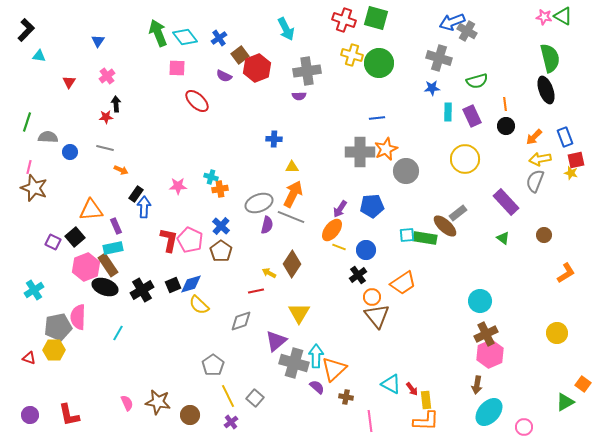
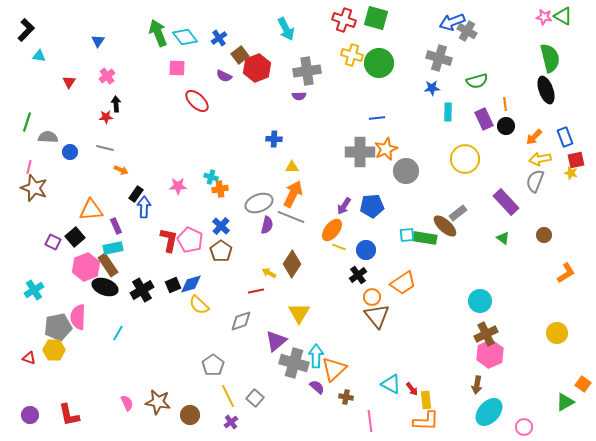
purple rectangle at (472, 116): moved 12 px right, 3 px down
purple arrow at (340, 209): moved 4 px right, 3 px up
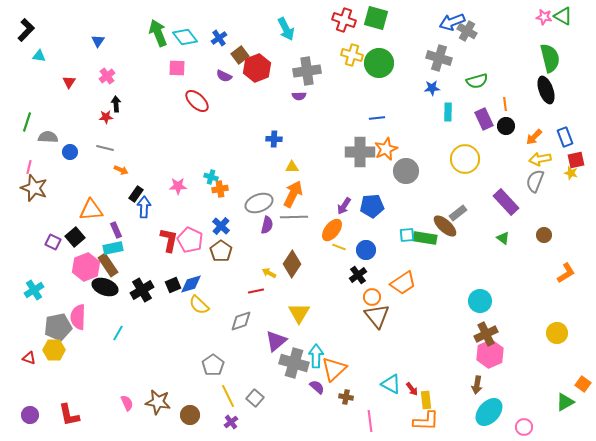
gray line at (291, 217): moved 3 px right; rotated 24 degrees counterclockwise
purple rectangle at (116, 226): moved 4 px down
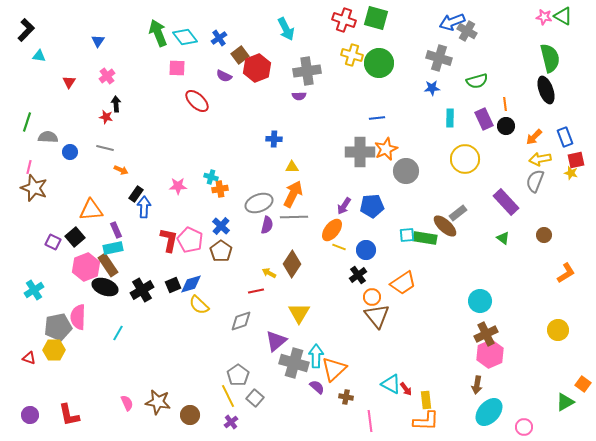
cyan rectangle at (448, 112): moved 2 px right, 6 px down
red star at (106, 117): rotated 16 degrees clockwise
yellow circle at (557, 333): moved 1 px right, 3 px up
gray pentagon at (213, 365): moved 25 px right, 10 px down
red arrow at (412, 389): moved 6 px left
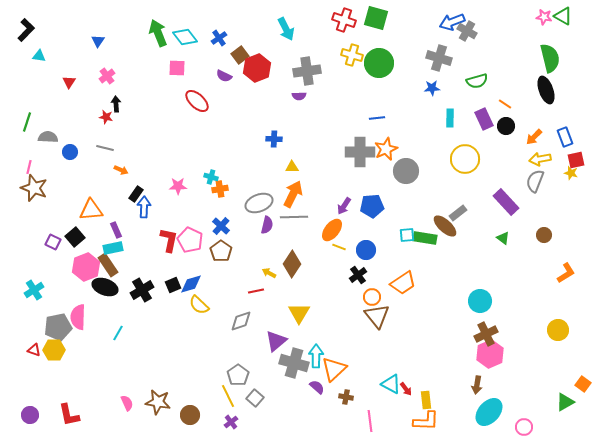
orange line at (505, 104): rotated 48 degrees counterclockwise
red triangle at (29, 358): moved 5 px right, 8 px up
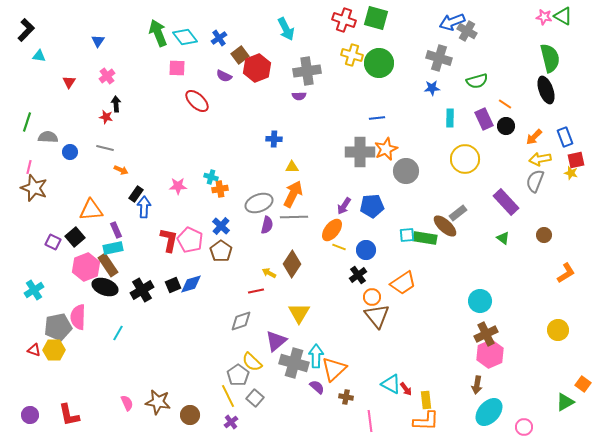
yellow semicircle at (199, 305): moved 53 px right, 57 px down
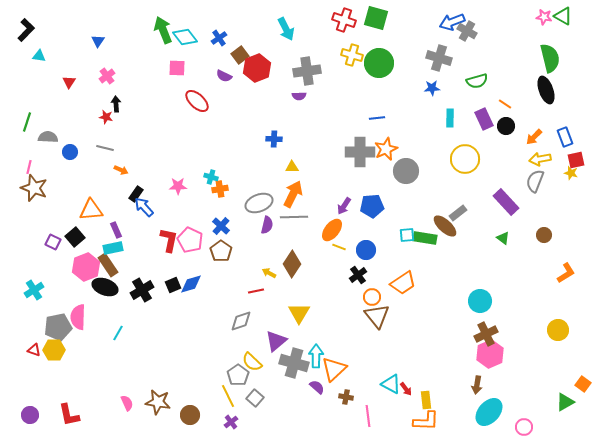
green arrow at (158, 33): moved 5 px right, 3 px up
blue arrow at (144, 207): rotated 45 degrees counterclockwise
pink line at (370, 421): moved 2 px left, 5 px up
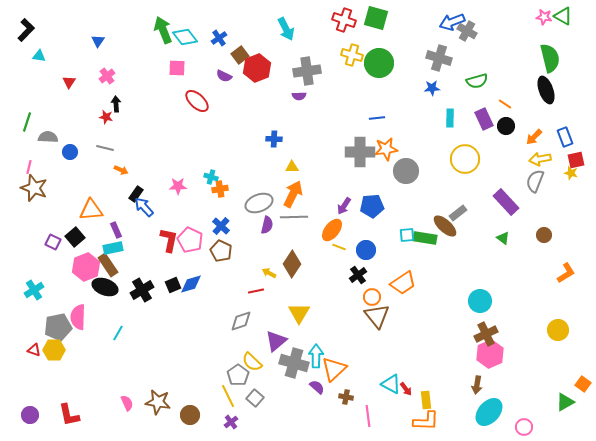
orange star at (386, 149): rotated 15 degrees clockwise
brown pentagon at (221, 251): rotated 10 degrees counterclockwise
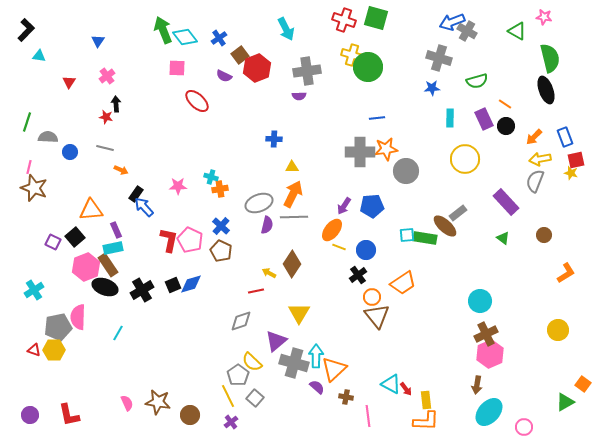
green triangle at (563, 16): moved 46 px left, 15 px down
green circle at (379, 63): moved 11 px left, 4 px down
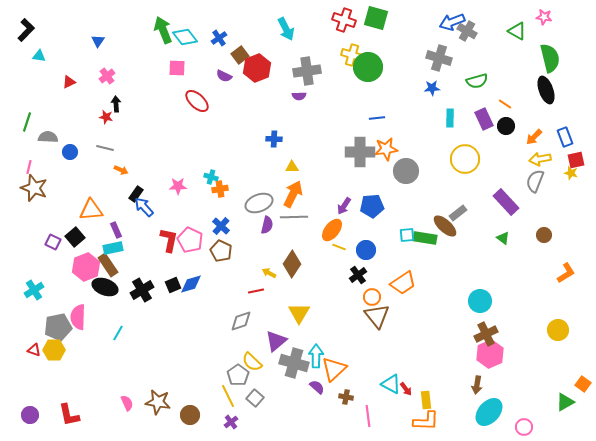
red triangle at (69, 82): rotated 32 degrees clockwise
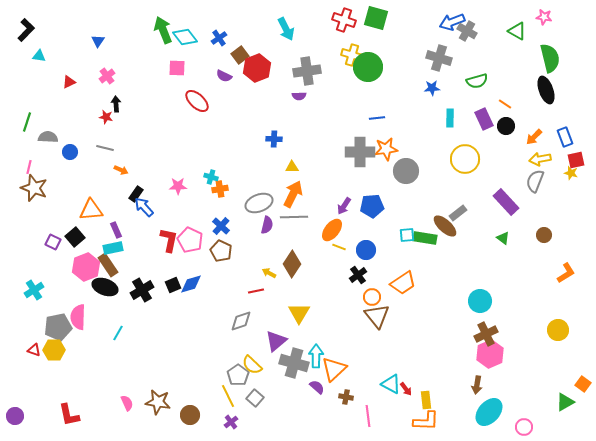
yellow semicircle at (252, 362): moved 3 px down
purple circle at (30, 415): moved 15 px left, 1 px down
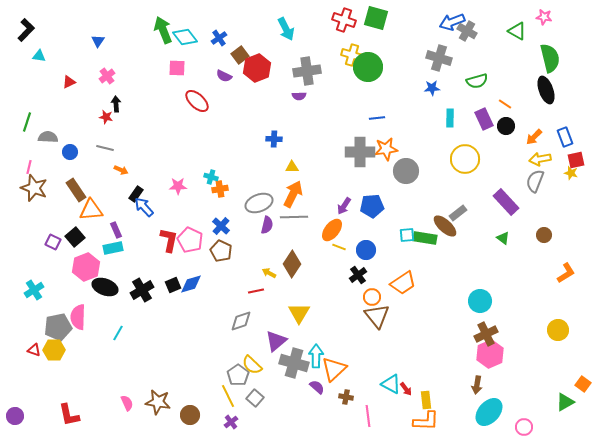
brown rectangle at (108, 265): moved 32 px left, 75 px up
